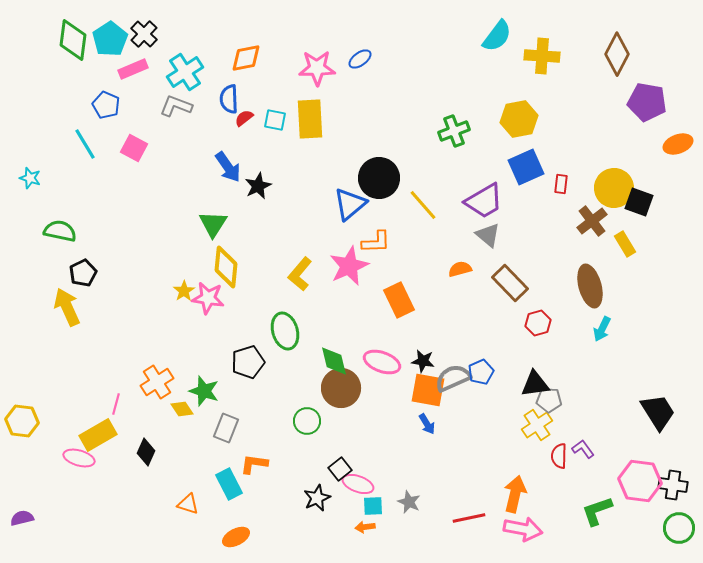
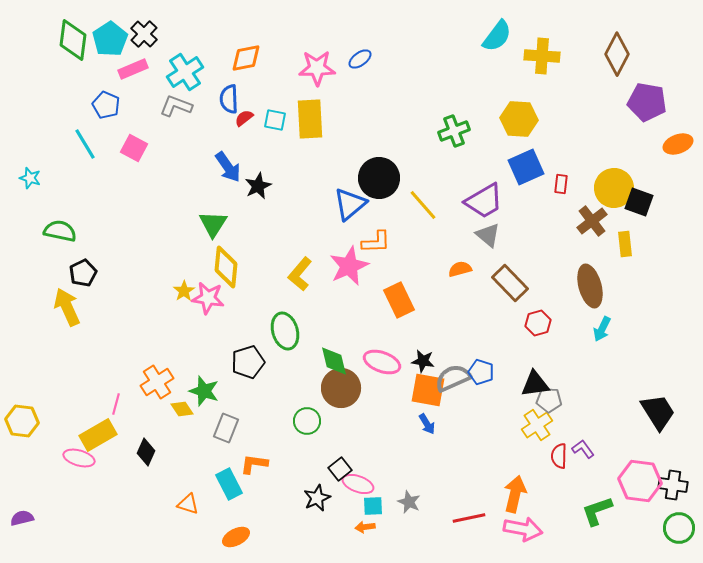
yellow hexagon at (519, 119): rotated 15 degrees clockwise
yellow rectangle at (625, 244): rotated 25 degrees clockwise
blue pentagon at (481, 372): rotated 30 degrees counterclockwise
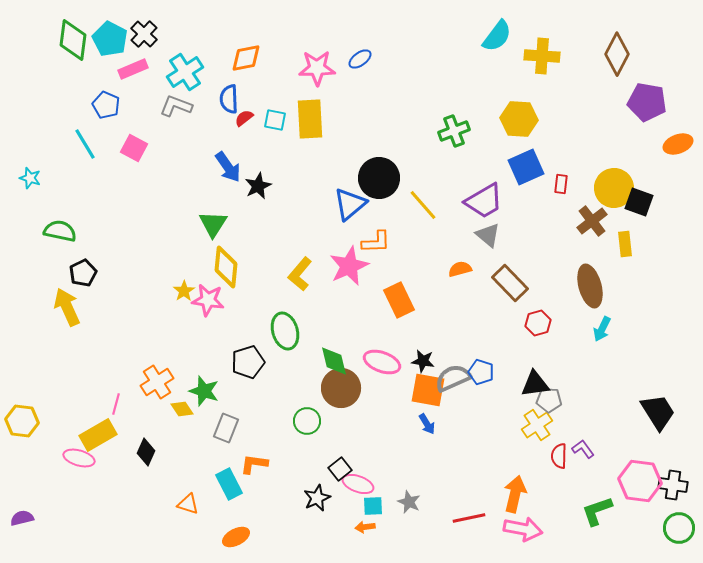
cyan pentagon at (110, 39): rotated 12 degrees counterclockwise
pink star at (208, 298): moved 2 px down
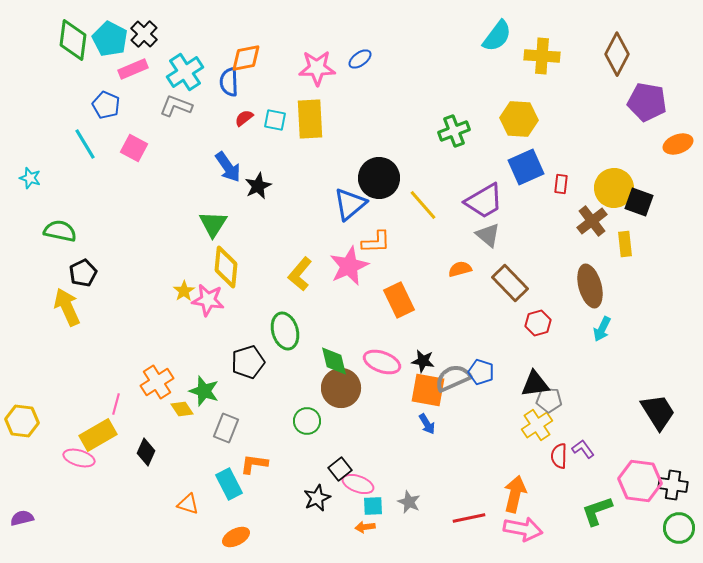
blue semicircle at (229, 99): moved 17 px up
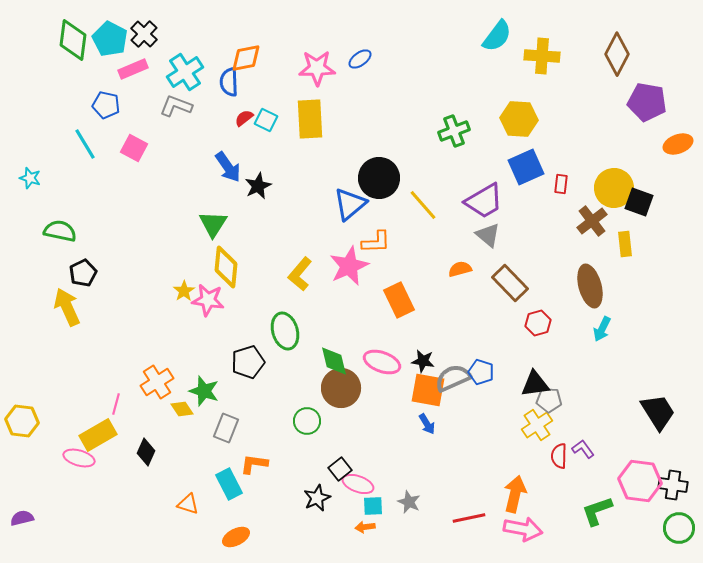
blue pentagon at (106, 105): rotated 12 degrees counterclockwise
cyan square at (275, 120): moved 9 px left; rotated 15 degrees clockwise
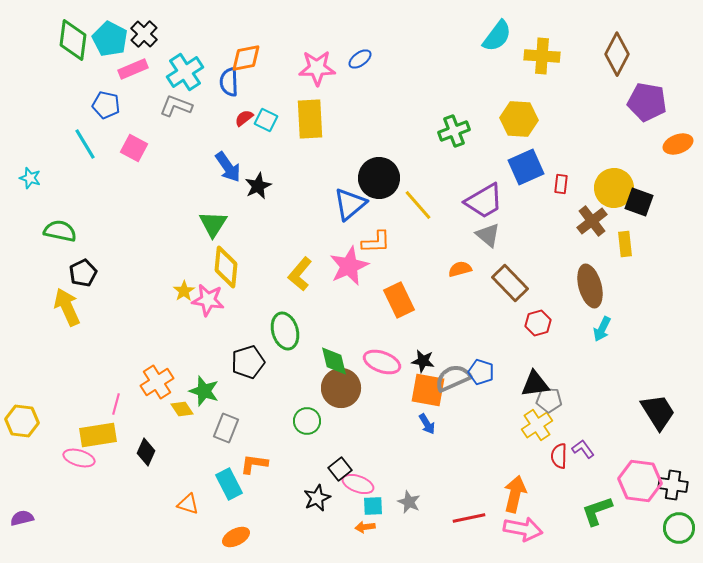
yellow line at (423, 205): moved 5 px left
yellow rectangle at (98, 435): rotated 21 degrees clockwise
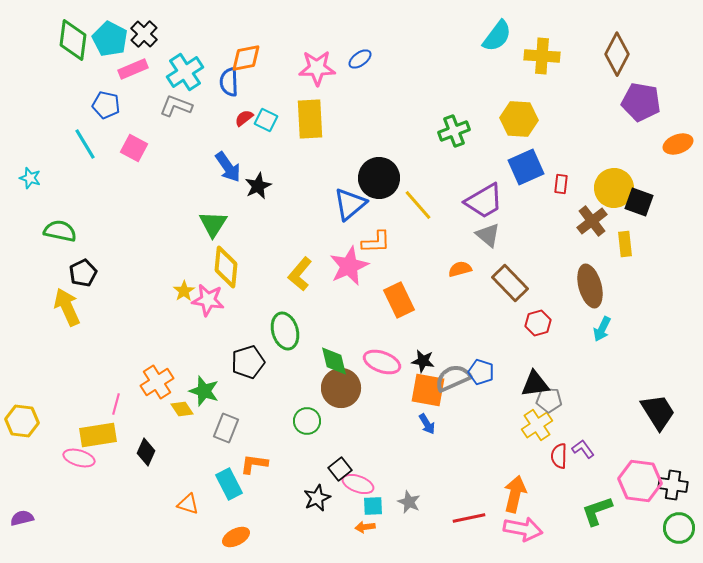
purple pentagon at (647, 102): moved 6 px left
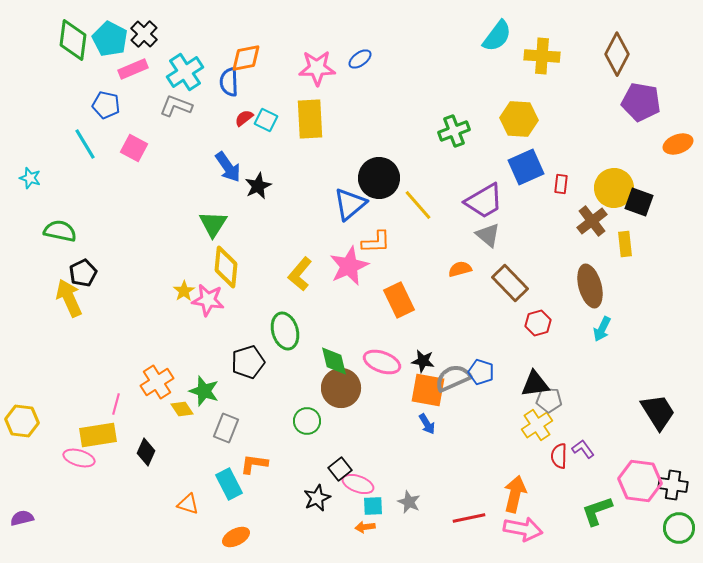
yellow arrow at (67, 307): moved 2 px right, 9 px up
